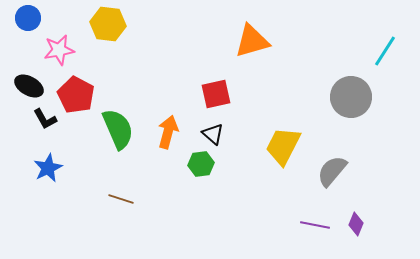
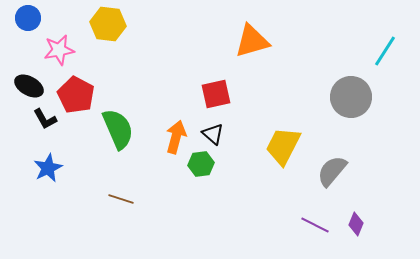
orange arrow: moved 8 px right, 5 px down
purple line: rotated 16 degrees clockwise
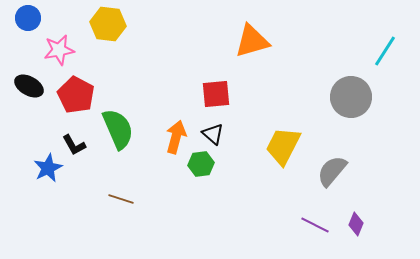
red square: rotated 8 degrees clockwise
black L-shape: moved 29 px right, 26 px down
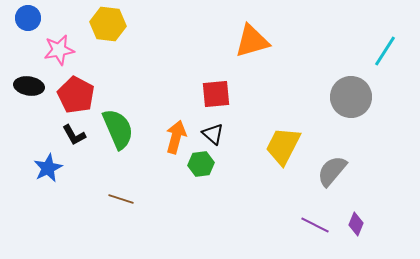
black ellipse: rotated 20 degrees counterclockwise
black L-shape: moved 10 px up
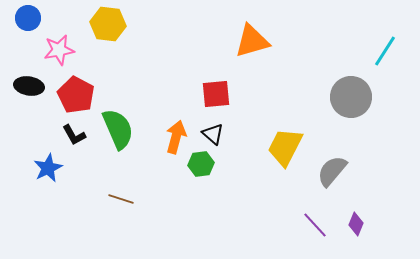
yellow trapezoid: moved 2 px right, 1 px down
purple line: rotated 20 degrees clockwise
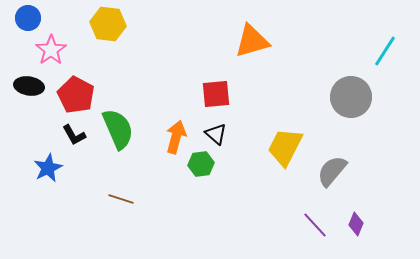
pink star: moved 8 px left; rotated 24 degrees counterclockwise
black triangle: moved 3 px right
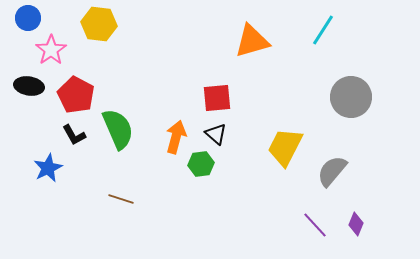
yellow hexagon: moved 9 px left
cyan line: moved 62 px left, 21 px up
red square: moved 1 px right, 4 px down
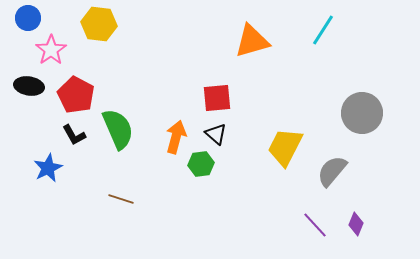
gray circle: moved 11 px right, 16 px down
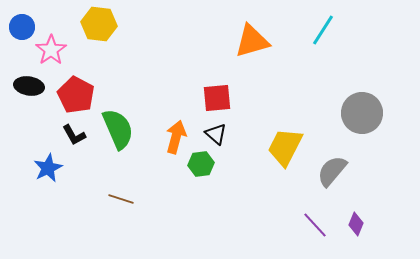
blue circle: moved 6 px left, 9 px down
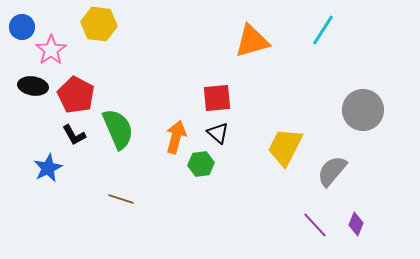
black ellipse: moved 4 px right
gray circle: moved 1 px right, 3 px up
black triangle: moved 2 px right, 1 px up
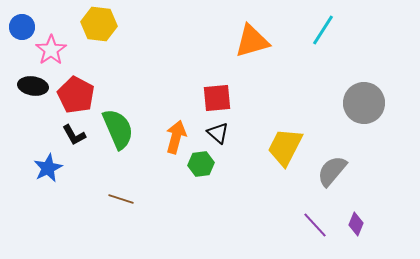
gray circle: moved 1 px right, 7 px up
